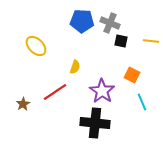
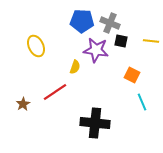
yellow ellipse: rotated 20 degrees clockwise
purple star: moved 6 px left, 41 px up; rotated 25 degrees counterclockwise
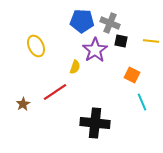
purple star: moved 1 px left; rotated 30 degrees clockwise
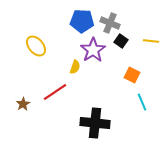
black square: rotated 24 degrees clockwise
yellow ellipse: rotated 15 degrees counterclockwise
purple star: moved 2 px left
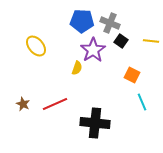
yellow semicircle: moved 2 px right, 1 px down
red line: moved 12 px down; rotated 10 degrees clockwise
brown star: rotated 16 degrees counterclockwise
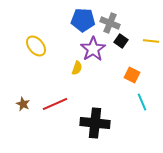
blue pentagon: moved 1 px right, 1 px up
purple star: moved 1 px up
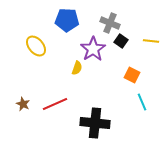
blue pentagon: moved 16 px left
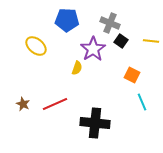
yellow ellipse: rotated 10 degrees counterclockwise
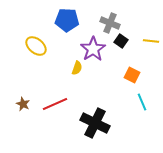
black cross: rotated 20 degrees clockwise
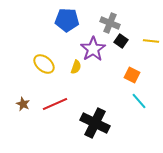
yellow ellipse: moved 8 px right, 18 px down
yellow semicircle: moved 1 px left, 1 px up
cyan line: moved 3 px left, 1 px up; rotated 18 degrees counterclockwise
